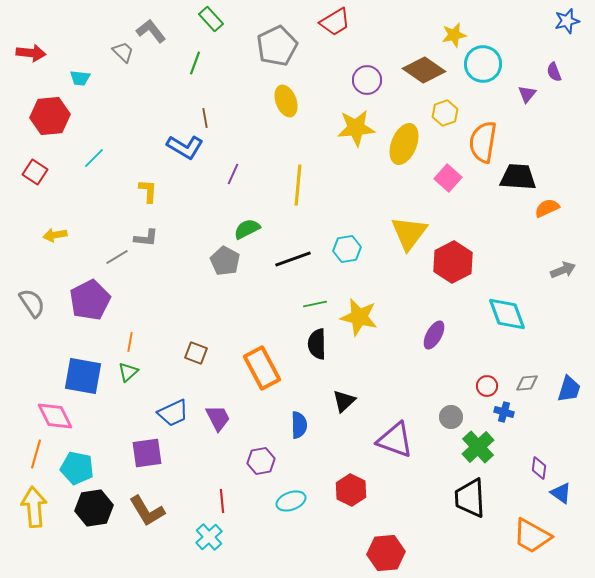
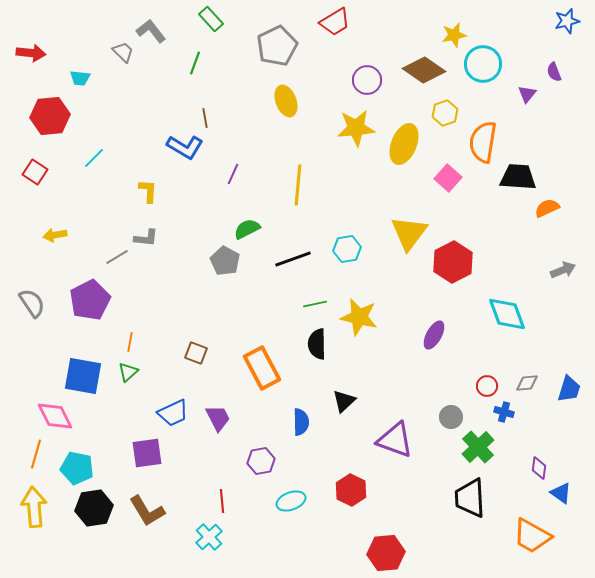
blue semicircle at (299, 425): moved 2 px right, 3 px up
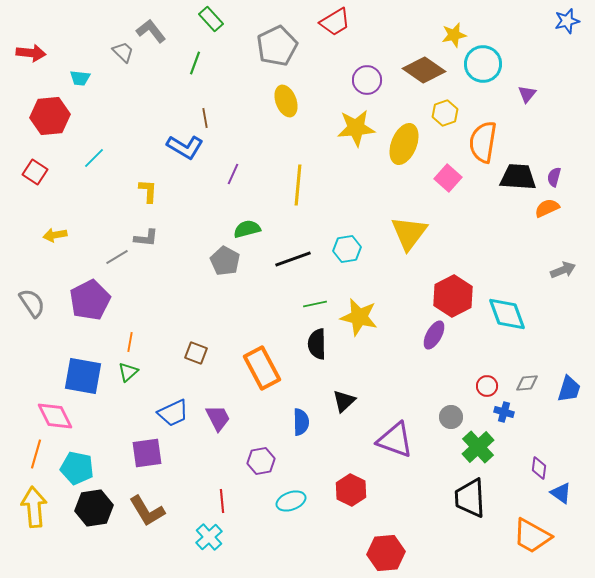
purple semicircle at (554, 72): moved 105 px down; rotated 36 degrees clockwise
green semicircle at (247, 229): rotated 12 degrees clockwise
red hexagon at (453, 262): moved 34 px down
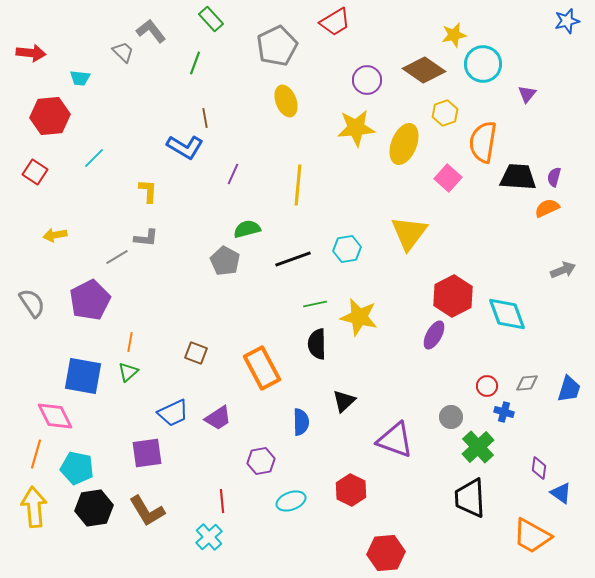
purple trapezoid at (218, 418): rotated 84 degrees clockwise
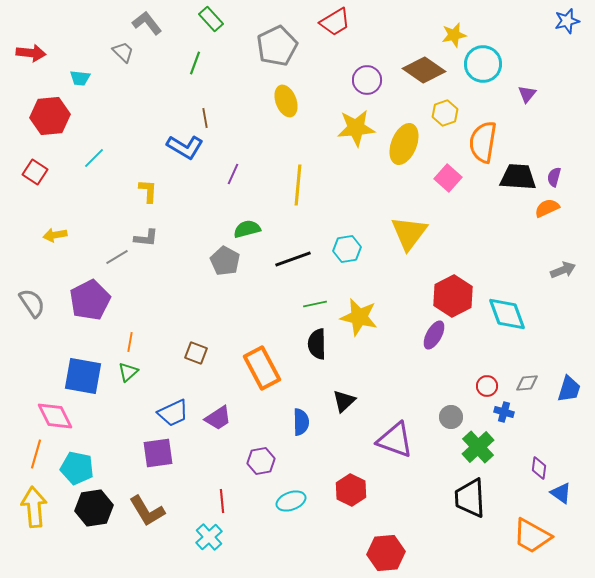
gray L-shape at (151, 31): moved 4 px left, 8 px up
purple square at (147, 453): moved 11 px right
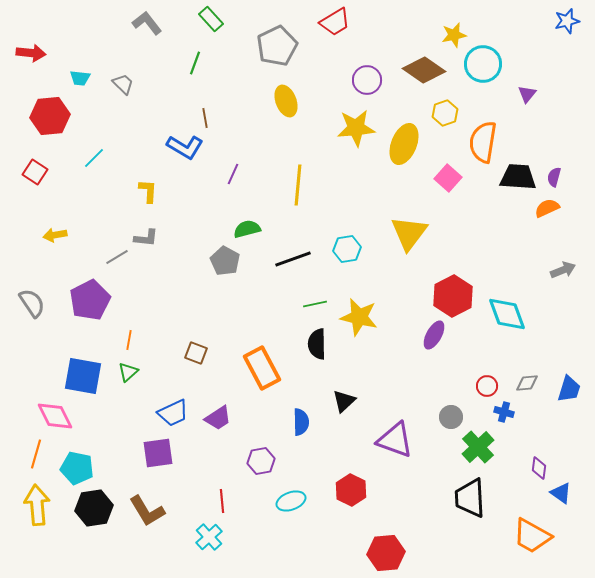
gray trapezoid at (123, 52): moved 32 px down
orange line at (130, 342): moved 1 px left, 2 px up
yellow arrow at (34, 507): moved 3 px right, 2 px up
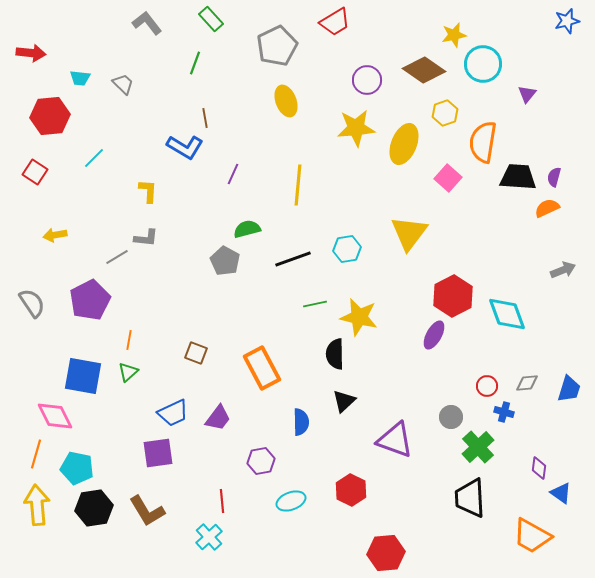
black semicircle at (317, 344): moved 18 px right, 10 px down
purple trapezoid at (218, 418): rotated 20 degrees counterclockwise
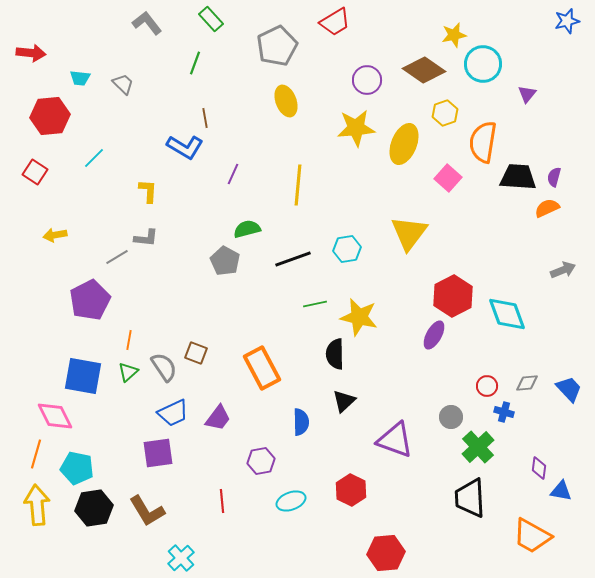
gray semicircle at (32, 303): moved 132 px right, 64 px down
blue trapezoid at (569, 389): rotated 60 degrees counterclockwise
blue triangle at (561, 493): moved 2 px up; rotated 25 degrees counterclockwise
cyan cross at (209, 537): moved 28 px left, 21 px down
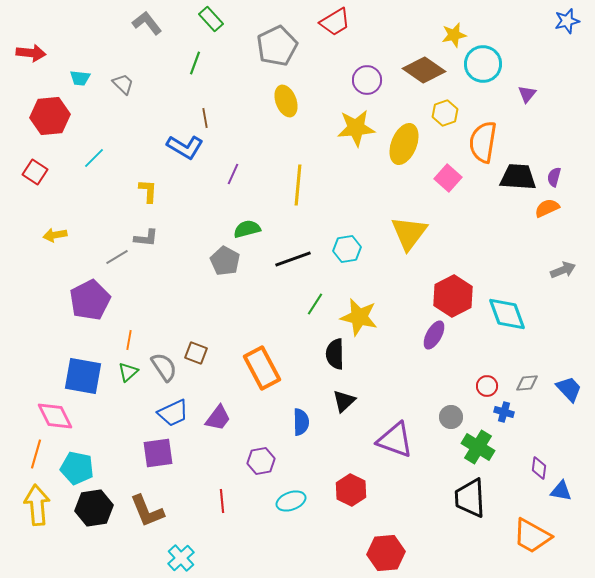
green line at (315, 304): rotated 45 degrees counterclockwise
green cross at (478, 447): rotated 16 degrees counterclockwise
brown L-shape at (147, 511): rotated 9 degrees clockwise
